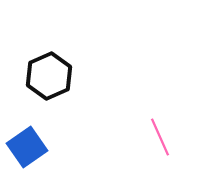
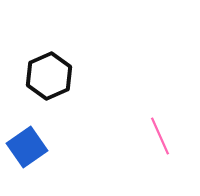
pink line: moved 1 px up
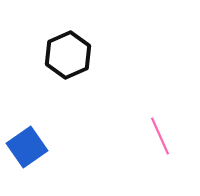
black hexagon: moved 19 px right, 21 px up
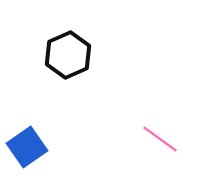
pink line: moved 3 px down; rotated 30 degrees counterclockwise
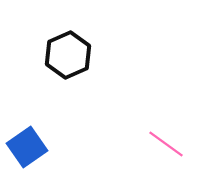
pink line: moved 6 px right, 5 px down
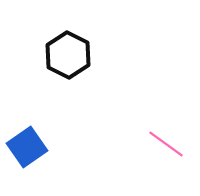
black hexagon: rotated 9 degrees counterclockwise
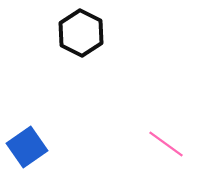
black hexagon: moved 13 px right, 22 px up
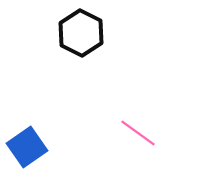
pink line: moved 28 px left, 11 px up
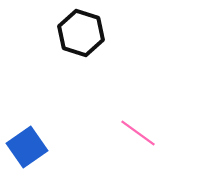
black hexagon: rotated 9 degrees counterclockwise
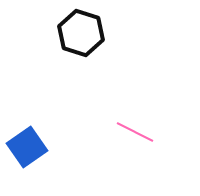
pink line: moved 3 px left, 1 px up; rotated 9 degrees counterclockwise
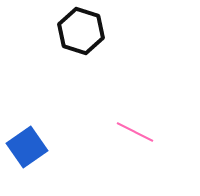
black hexagon: moved 2 px up
